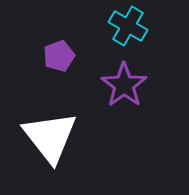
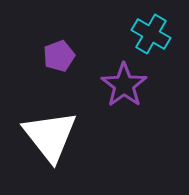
cyan cross: moved 23 px right, 8 px down
white triangle: moved 1 px up
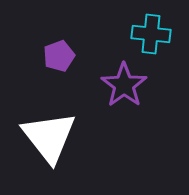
cyan cross: rotated 24 degrees counterclockwise
white triangle: moved 1 px left, 1 px down
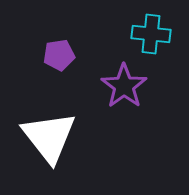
purple pentagon: moved 1 px up; rotated 12 degrees clockwise
purple star: moved 1 px down
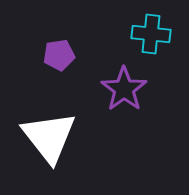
purple star: moved 3 px down
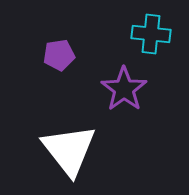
white triangle: moved 20 px right, 13 px down
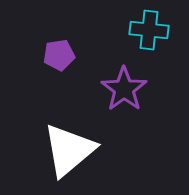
cyan cross: moved 2 px left, 4 px up
white triangle: rotated 28 degrees clockwise
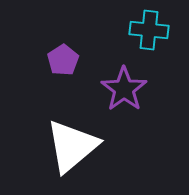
purple pentagon: moved 4 px right, 5 px down; rotated 24 degrees counterclockwise
white triangle: moved 3 px right, 4 px up
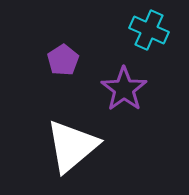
cyan cross: rotated 18 degrees clockwise
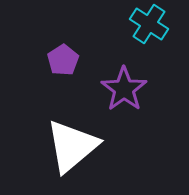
cyan cross: moved 6 px up; rotated 9 degrees clockwise
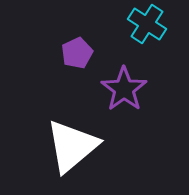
cyan cross: moved 2 px left
purple pentagon: moved 14 px right, 7 px up; rotated 8 degrees clockwise
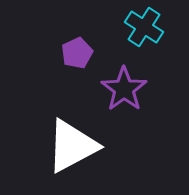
cyan cross: moved 3 px left, 3 px down
white triangle: rotated 12 degrees clockwise
